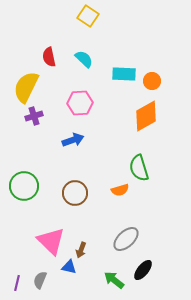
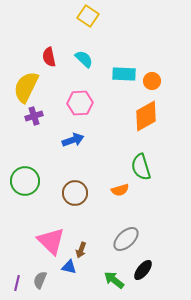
green semicircle: moved 2 px right, 1 px up
green circle: moved 1 px right, 5 px up
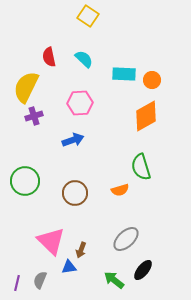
orange circle: moved 1 px up
blue triangle: rotated 21 degrees counterclockwise
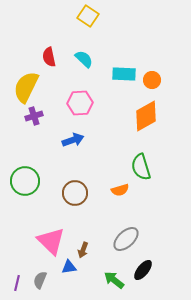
brown arrow: moved 2 px right
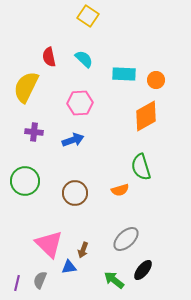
orange circle: moved 4 px right
purple cross: moved 16 px down; rotated 24 degrees clockwise
pink triangle: moved 2 px left, 3 px down
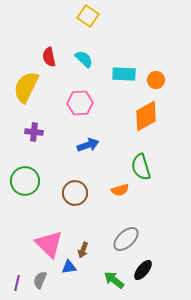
blue arrow: moved 15 px right, 5 px down
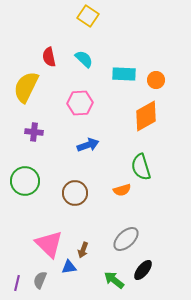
orange semicircle: moved 2 px right
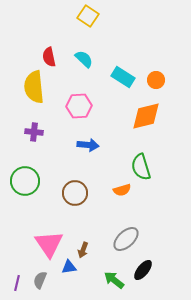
cyan rectangle: moved 1 px left, 3 px down; rotated 30 degrees clockwise
yellow semicircle: moved 8 px right; rotated 32 degrees counterclockwise
pink hexagon: moved 1 px left, 3 px down
orange diamond: rotated 16 degrees clockwise
blue arrow: rotated 25 degrees clockwise
pink triangle: rotated 12 degrees clockwise
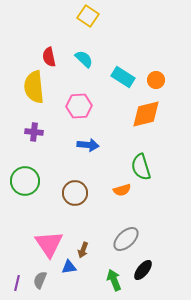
orange diamond: moved 2 px up
green arrow: rotated 30 degrees clockwise
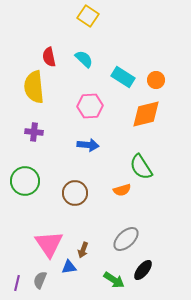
pink hexagon: moved 11 px right
green semicircle: rotated 16 degrees counterclockwise
green arrow: rotated 145 degrees clockwise
